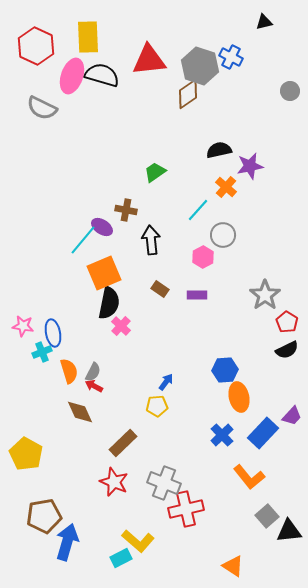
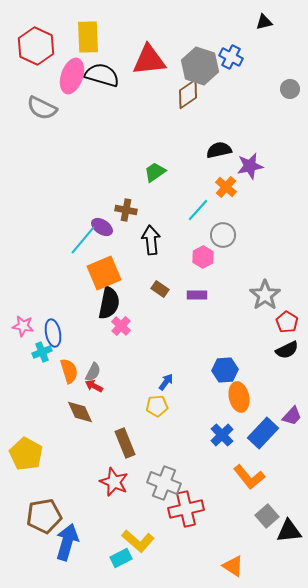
gray circle at (290, 91): moved 2 px up
brown rectangle at (123, 443): moved 2 px right; rotated 68 degrees counterclockwise
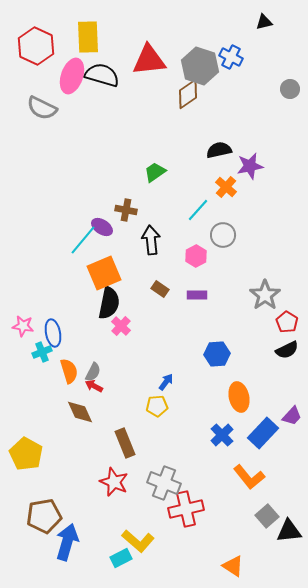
pink hexagon at (203, 257): moved 7 px left, 1 px up
blue hexagon at (225, 370): moved 8 px left, 16 px up
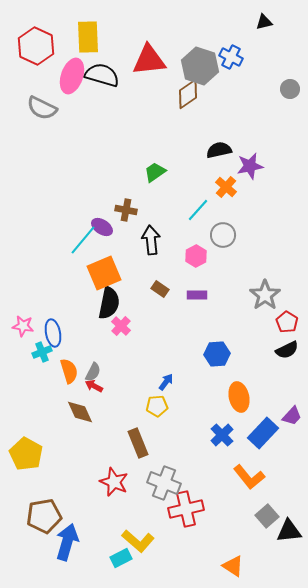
brown rectangle at (125, 443): moved 13 px right
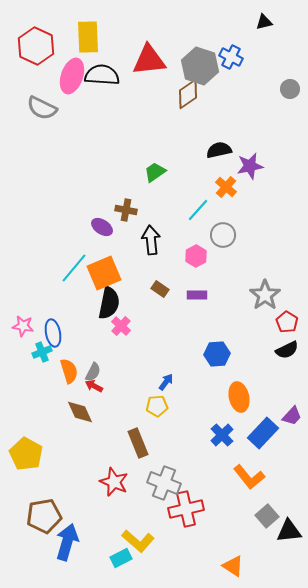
black semicircle at (102, 75): rotated 12 degrees counterclockwise
cyan line at (83, 240): moved 9 px left, 28 px down
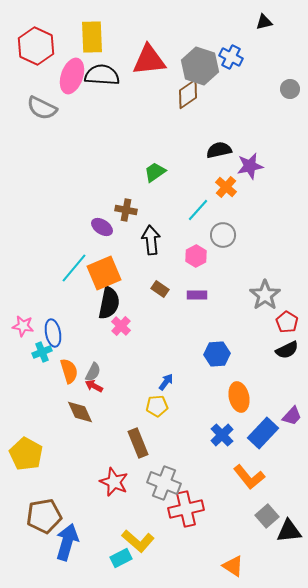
yellow rectangle at (88, 37): moved 4 px right
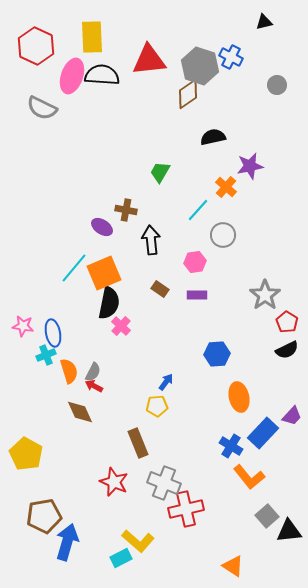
gray circle at (290, 89): moved 13 px left, 4 px up
black semicircle at (219, 150): moved 6 px left, 13 px up
green trapezoid at (155, 172): moved 5 px right; rotated 25 degrees counterclockwise
pink hexagon at (196, 256): moved 1 px left, 6 px down; rotated 20 degrees clockwise
cyan cross at (42, 352): moved 4 px right, 3 px down
blue cross at (222, 435): moved 9 px right, 11 px down; rotated 15 degrees counterclockwise
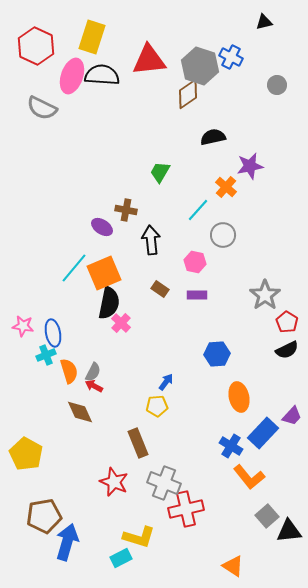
yellow rectangle at (92, 37): rotated 20 degrees clockwise
pink hexagon at (195, 262): rotated 20 degrees clockwise
pink cross at (121, 326): moved 3 px up
yellow L-shape at (138, 541): moved 1 px right, 4 px up; rotated 24 degrees counterclockwise
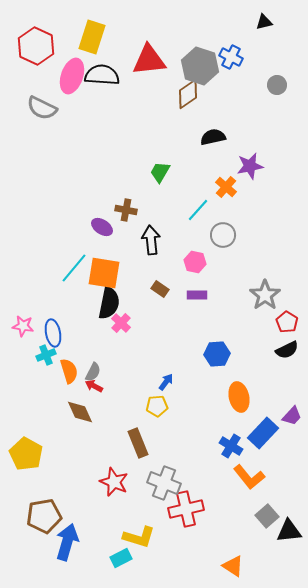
orange square at (104, 273): rotated 32 degrees clockwise
